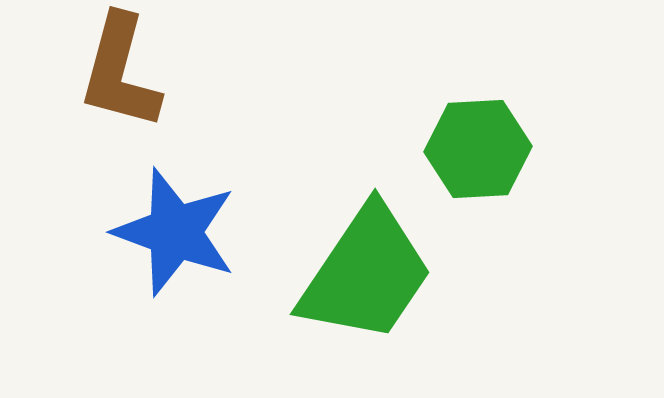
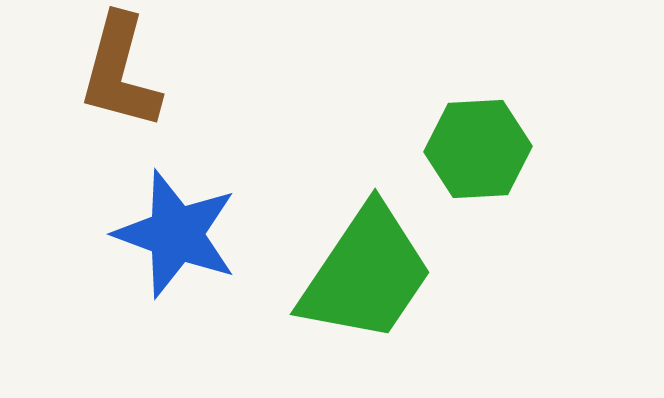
blue star: moved 1 px right, 2 px down
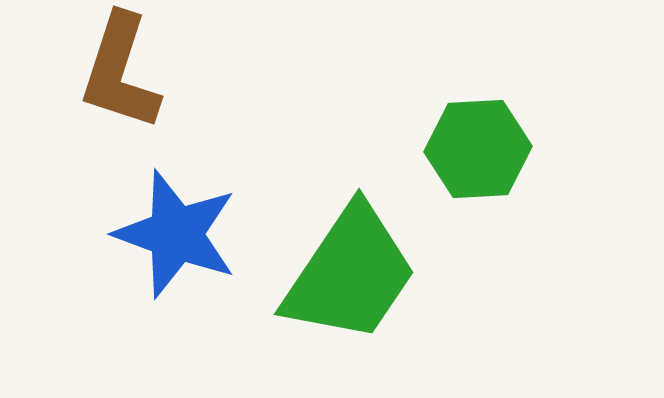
brown L-shape: rotated 3 degrees clockwise
green trapezoid: moved 16 px left
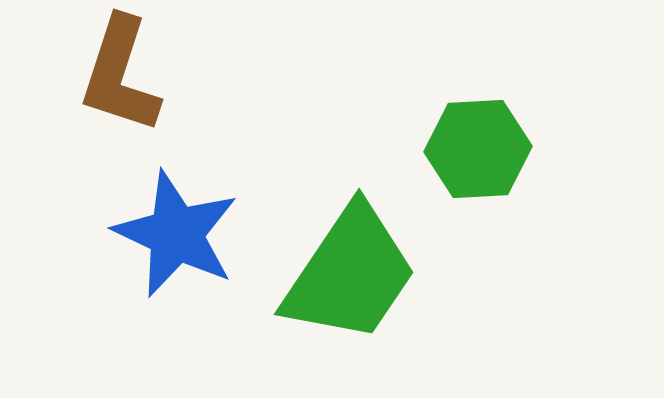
brown L-shape: moved 3 px down
blue star: rotated 5 degrees clockwise
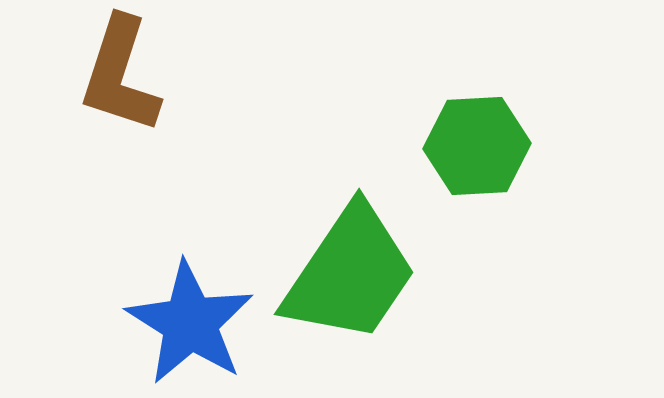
green hexagon: moved 1 px left, 3 px up
blue star: moved 14 px right, 89 px down; rotated 7 degrees clockwise
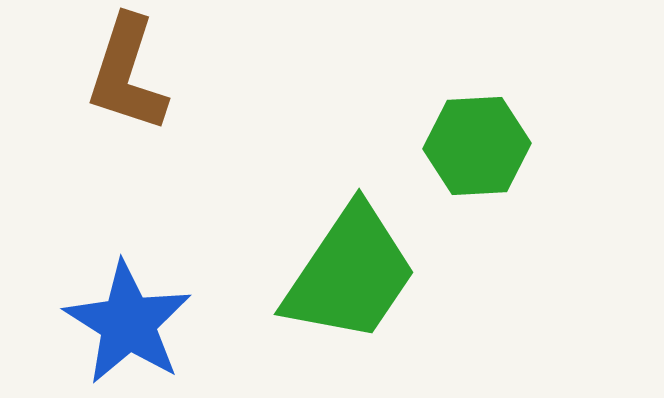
brown L-shape: moved 7 px right, 1 px up
blue star: moved 62 px left
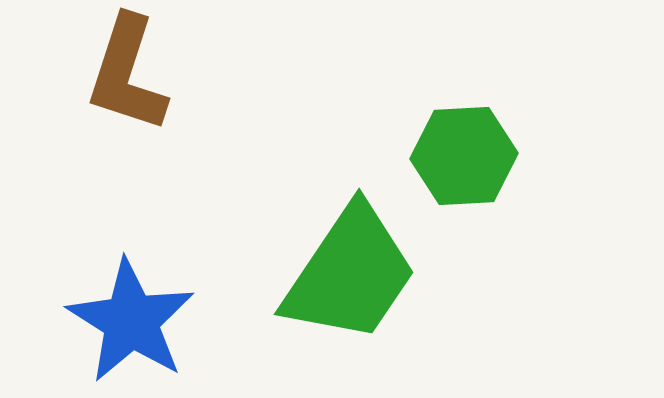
green hexagon: moved 13 px left, 10 px down
blue star: moved 3 px right, 2 px up
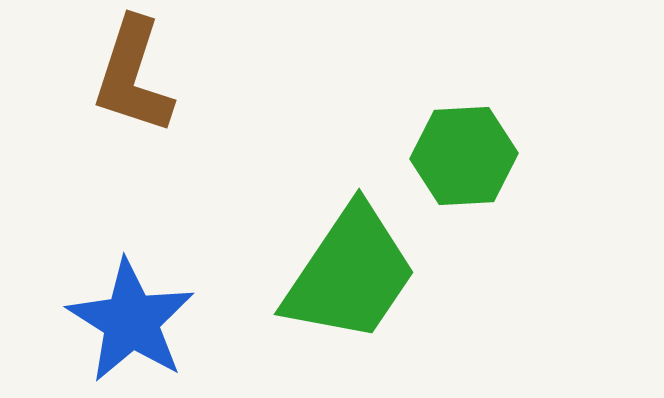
brown L-shape: moved 6 px right, 2 px down
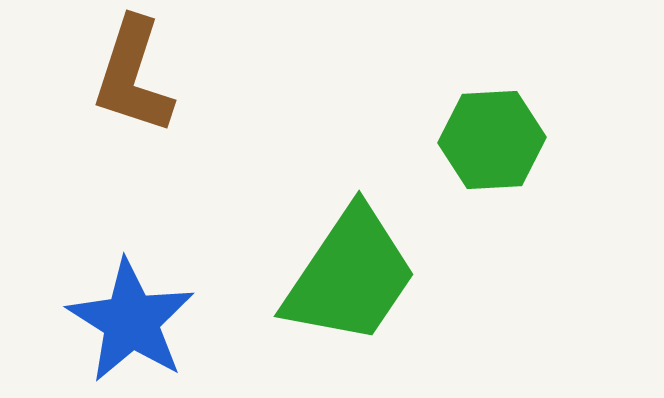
green hexagon: moved 28 px right, 16 px up
green trapezoid: moved 2 px down
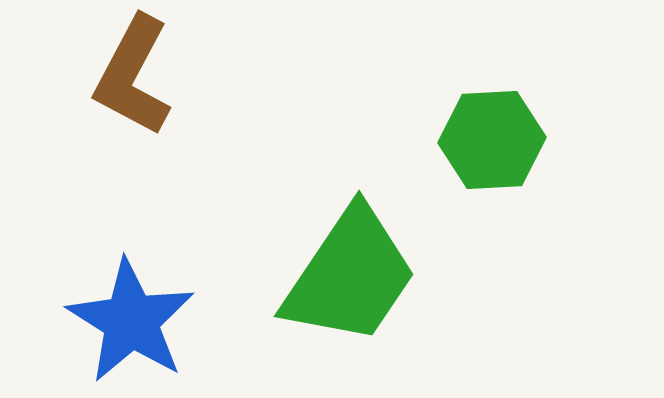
brown L-shape: rotated 10 degrees clockwise
